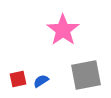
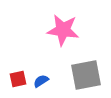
pink star: rotated 28 degrees counterclockwise
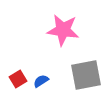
red square: rotated 18 degrees counterclockwise
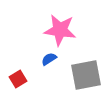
pink star: moved 3 px left
blue semicircle: moved 8 px right, 22 px up
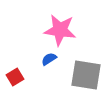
gray square: rotated 20 degrees clockwise
red square: moved 3 px left, 2 px up
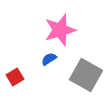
pink star: rotated 24 degrees counterclockwise
gray square: rotated 20 degrees clockwise
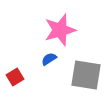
gray square: rotated 20 degrees counterclockwise
